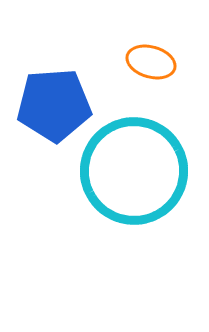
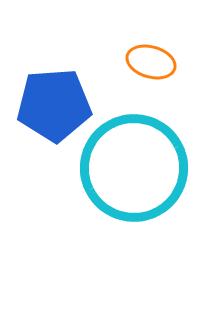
cyan circle: moved 3 px up
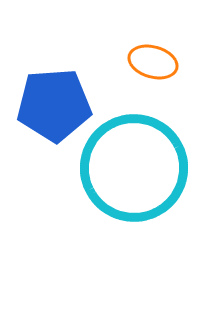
orange ellipse: moved 2 px right
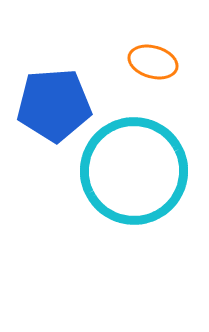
cyan circle: moved 3 px down
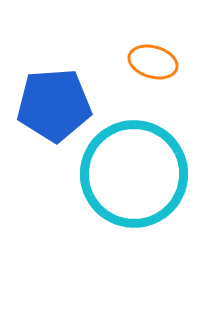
cyan circle: moved 3 px down
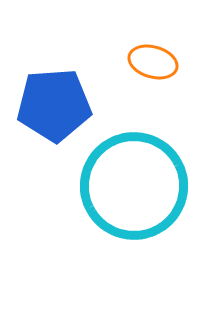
cyan circle: moved 12 px down
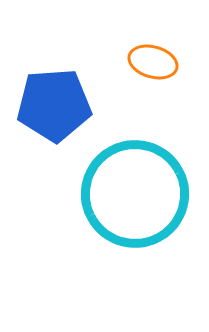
cyan circle: moved 1 px right, 8 px down
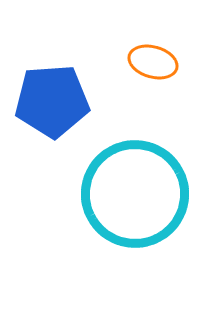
blue pentagon: moved 2 px left, 4 px up
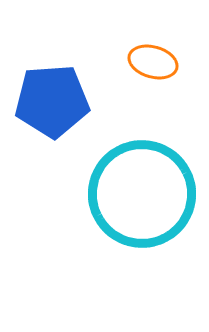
cyan circle: moved 7 px right
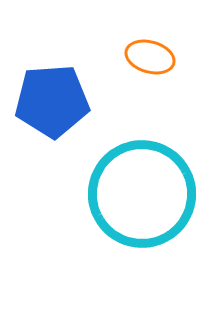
orange ellipse: moved 3 px left, 5 px up
